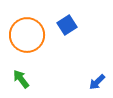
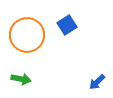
green arrow: rotated 138 degrees clockwise
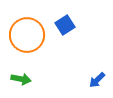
blue square: moved 2 px left
blue arrow: moved 2 px up
